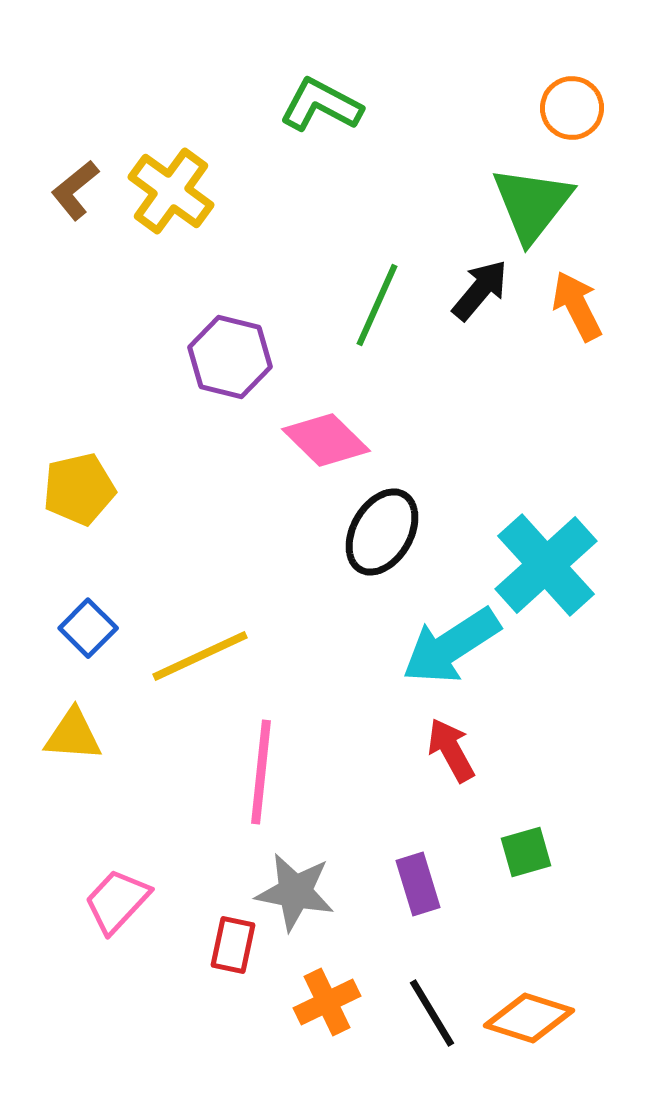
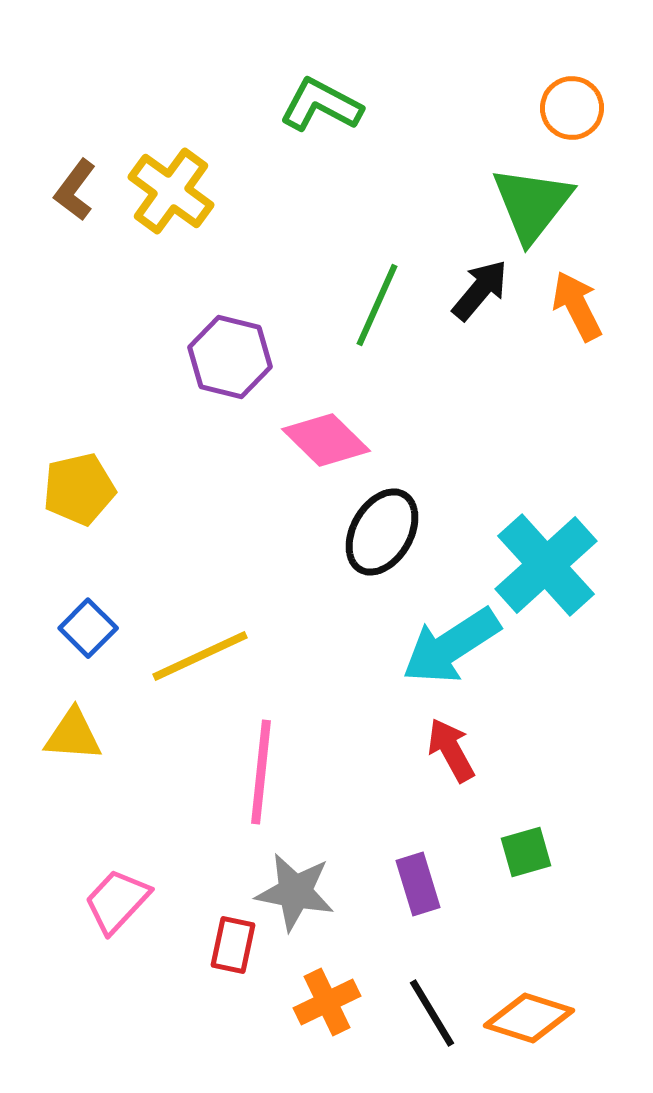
brown L-shape: rotated 14 degrees counterclockwise
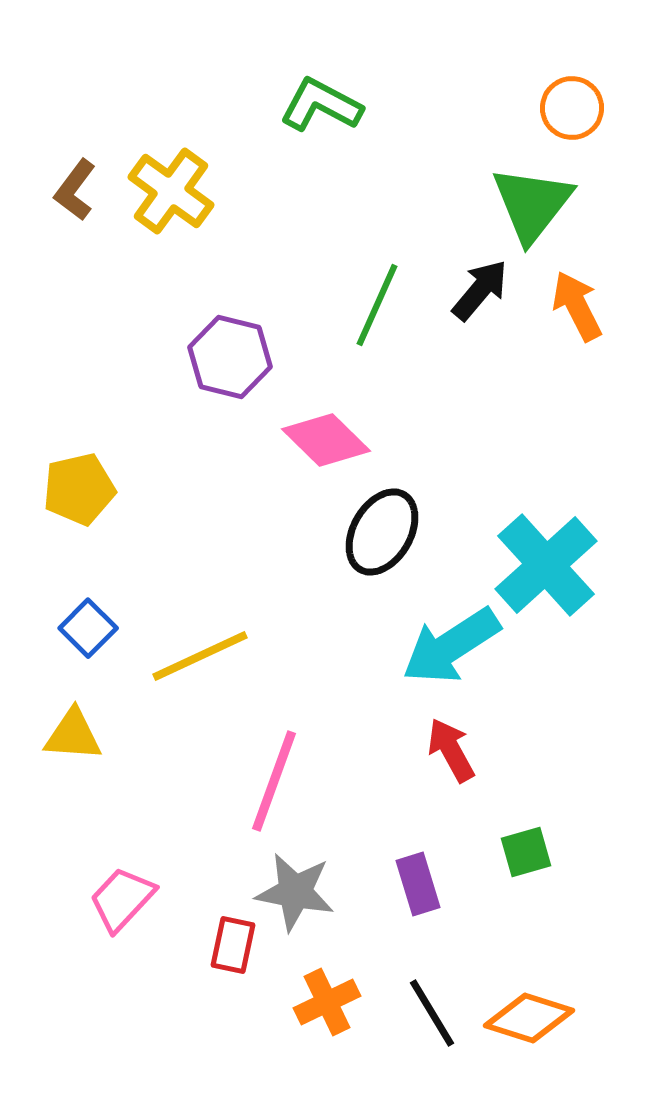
pink line: moved 13 px right, 9 px down; rotated 14 degrees clockwise
pink trapezoid: moved 5 px right, 2 px up
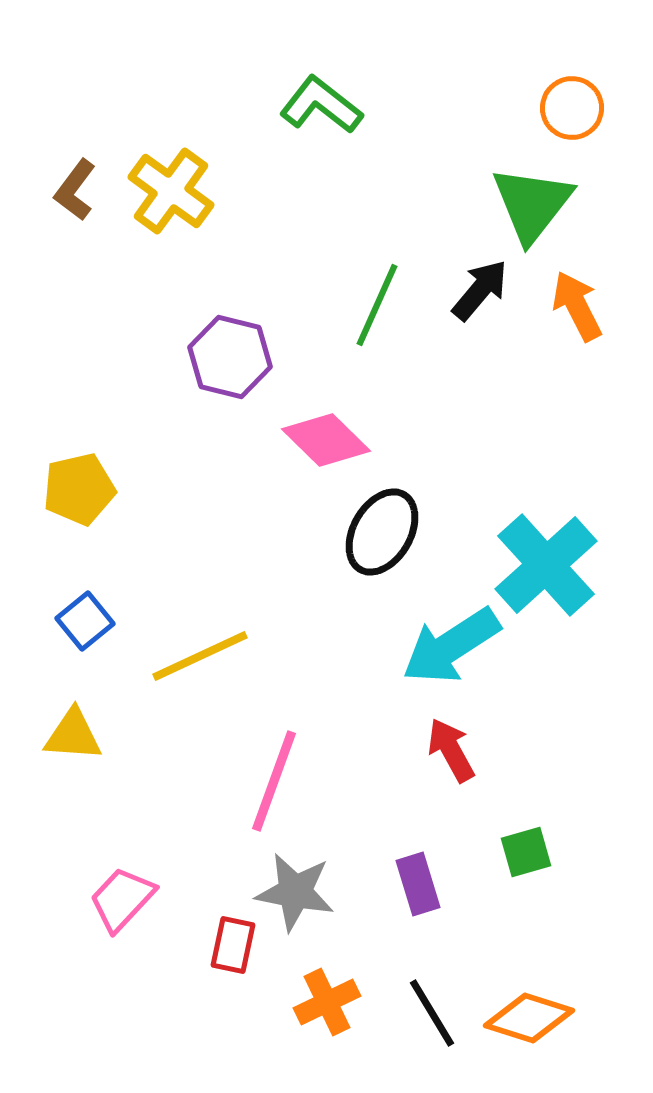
green L-shape: rotated 10 degrees clockwise
blue square: moved 3 px left, 7 px up; rotated 6 degrees clockwise
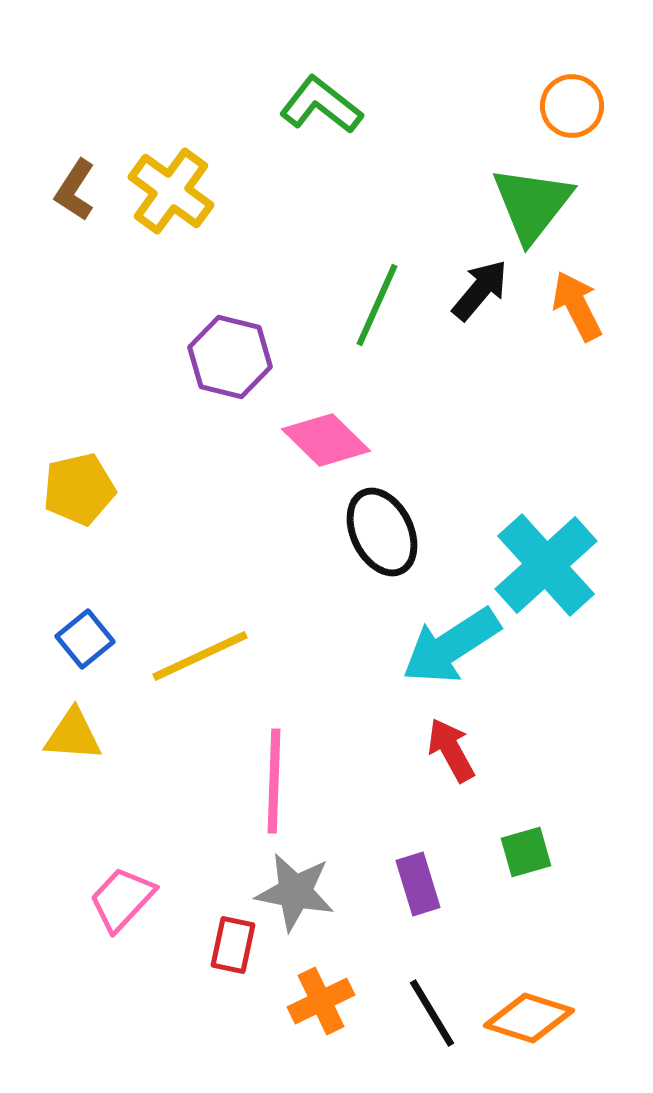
orange circle: moved 2 px up
brown L-shape: rotated 4 degrees counterclockwise
black ellipse: rotated 56 degrees counterclockwise
blue square: moved 18 px down
pink line: rotated 18 degrees counterclockwise
orange cross: moved 6 px left, 1 px up
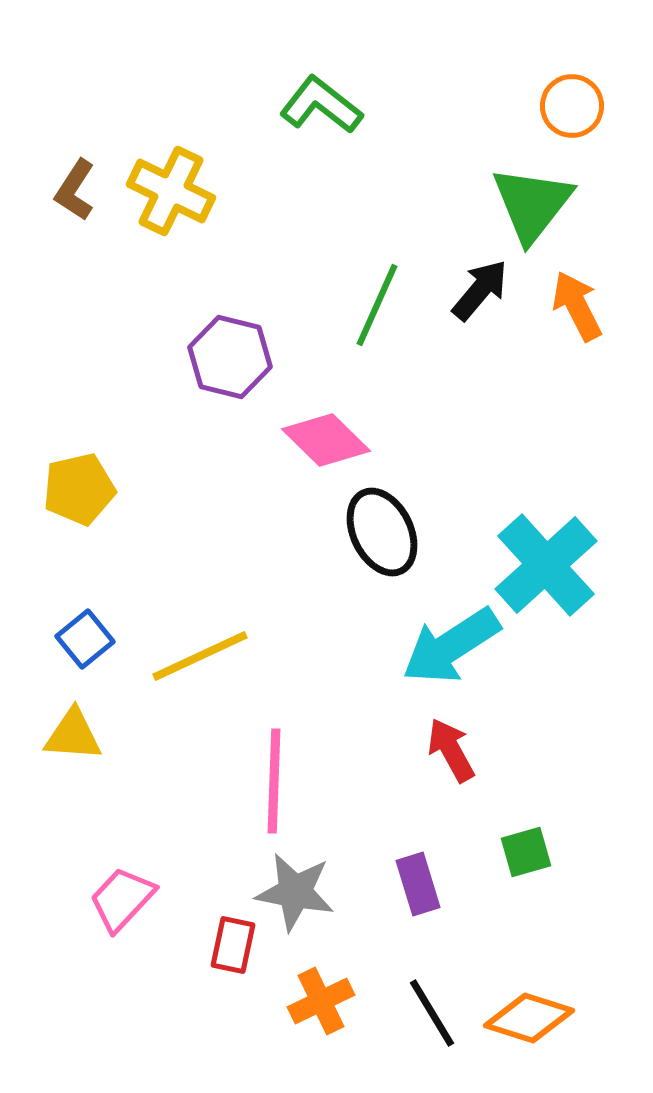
yellow cross: rotated 10 degrees counterclockwise
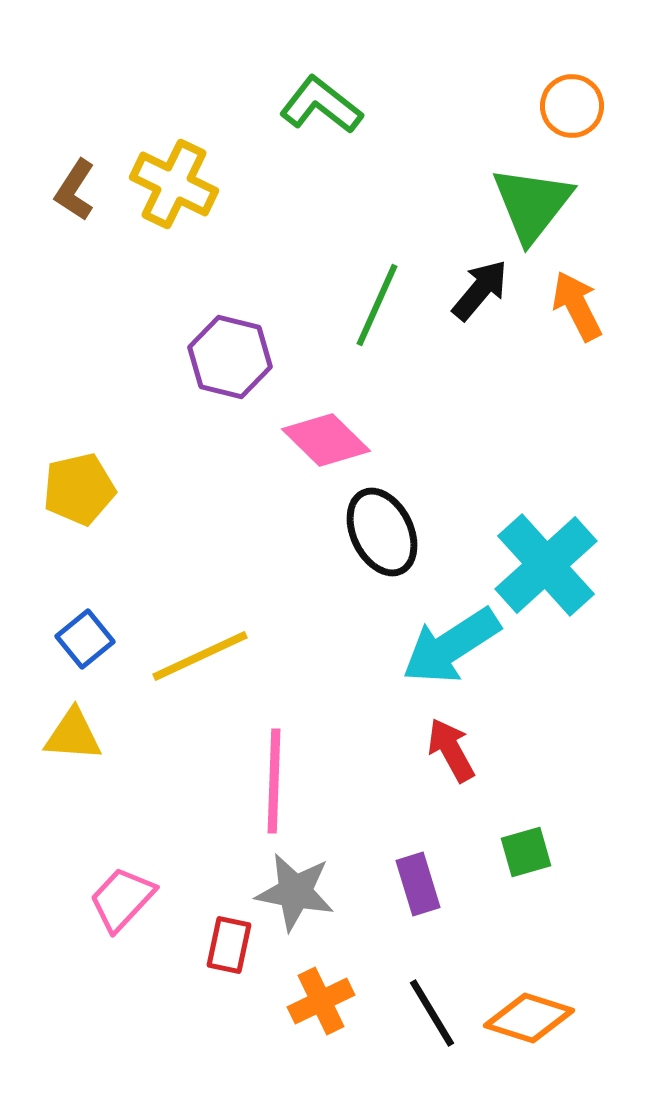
yellow cross: moved 3 px right, 7 px up
red rectangle: moved 4 px left
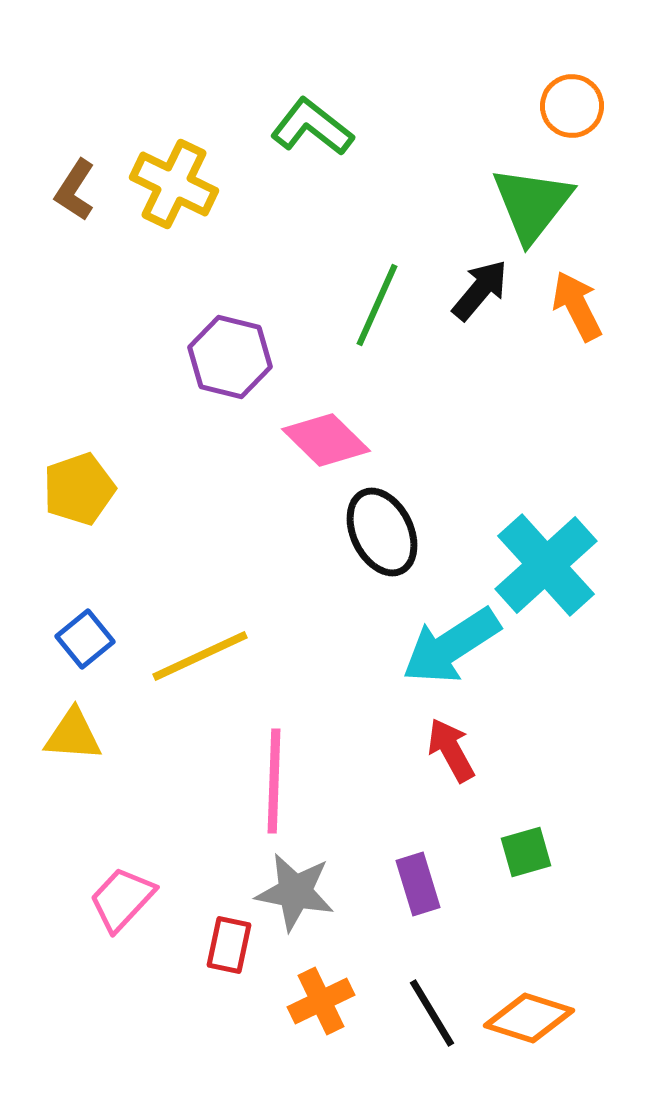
green L-shape: moved 9 px left, 22 px down
yellow pentagon: rotated 6 degrees counterclockwise
